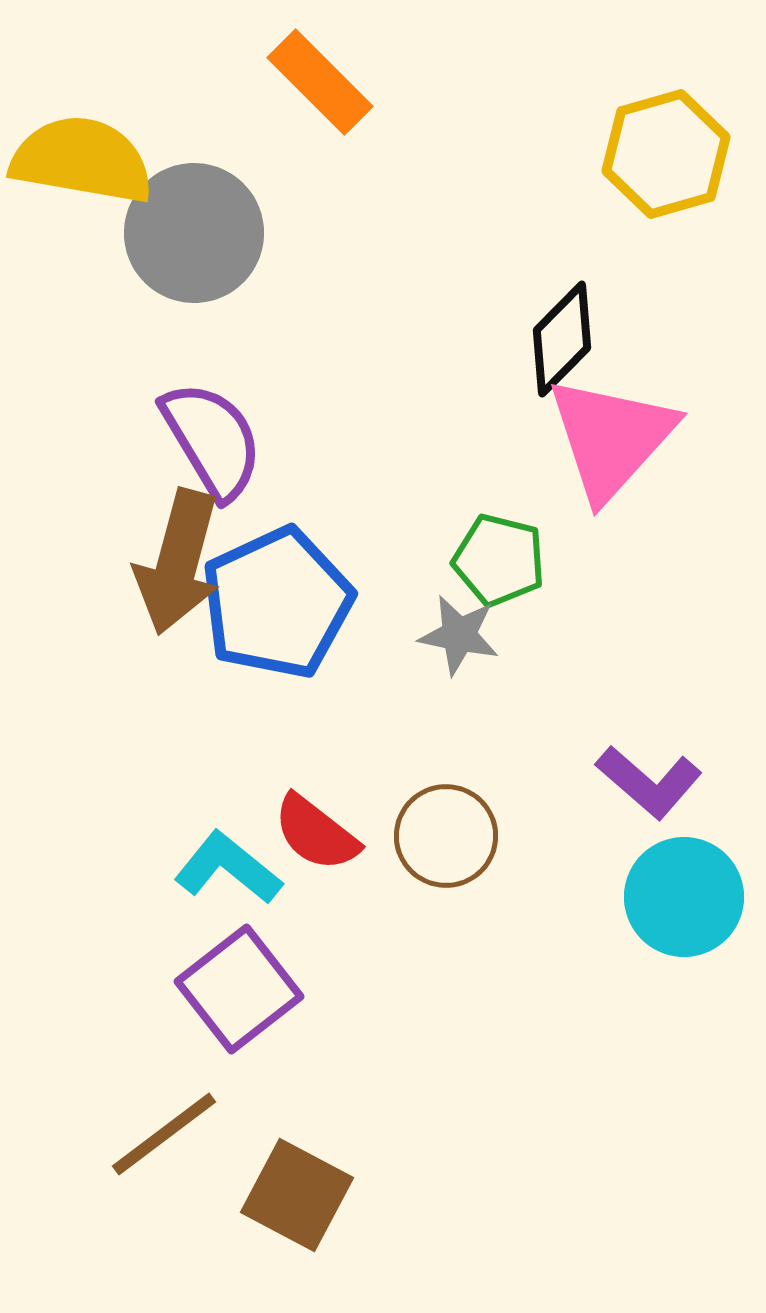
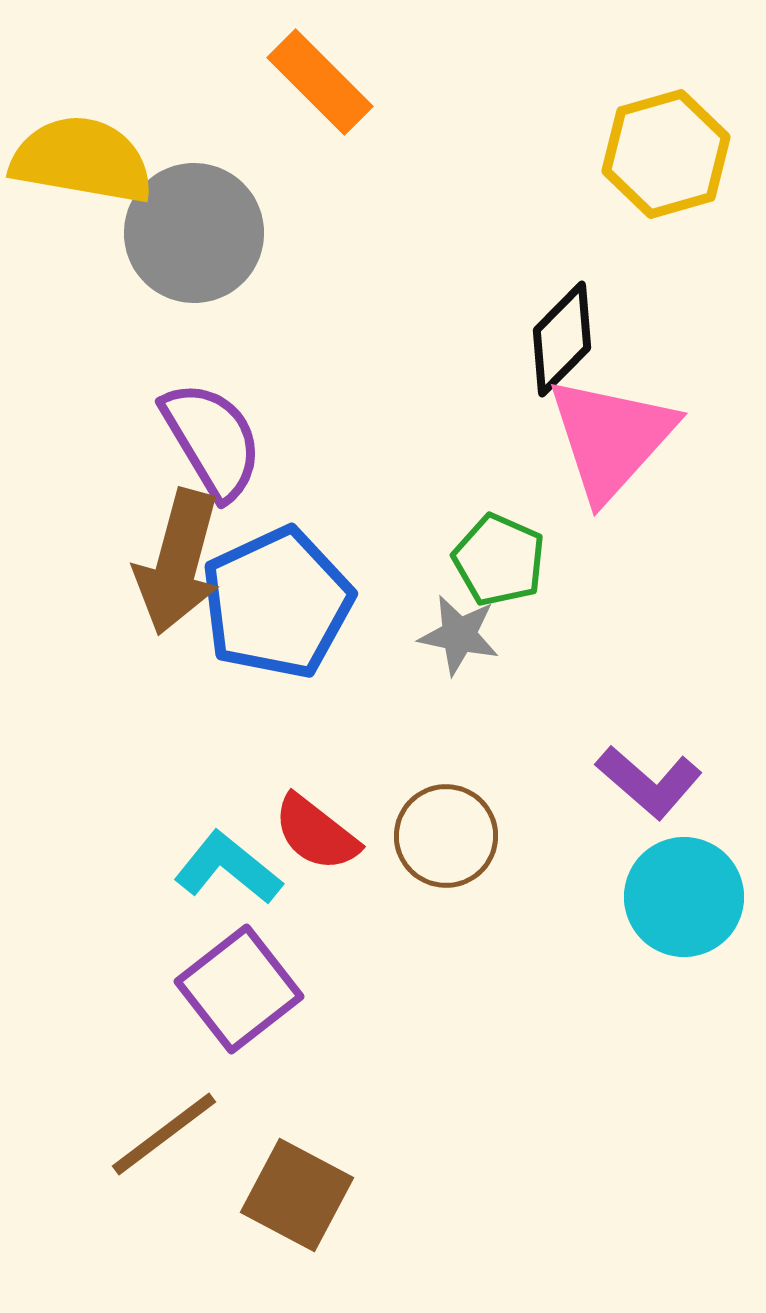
green pentagon: rotated 10 degrees clockwise
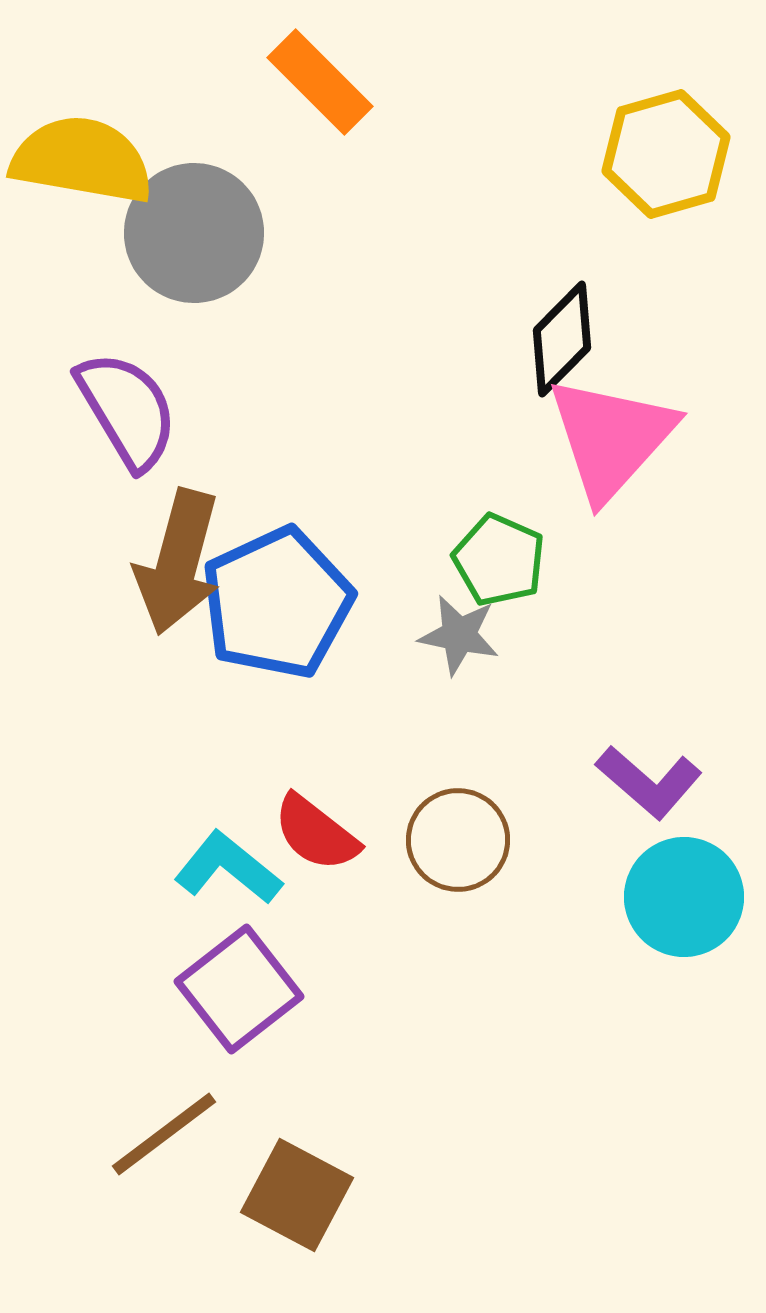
purple semicircle: moved 85 px left, 30 px up
brown circle: moved 12 px right, 4 px down
